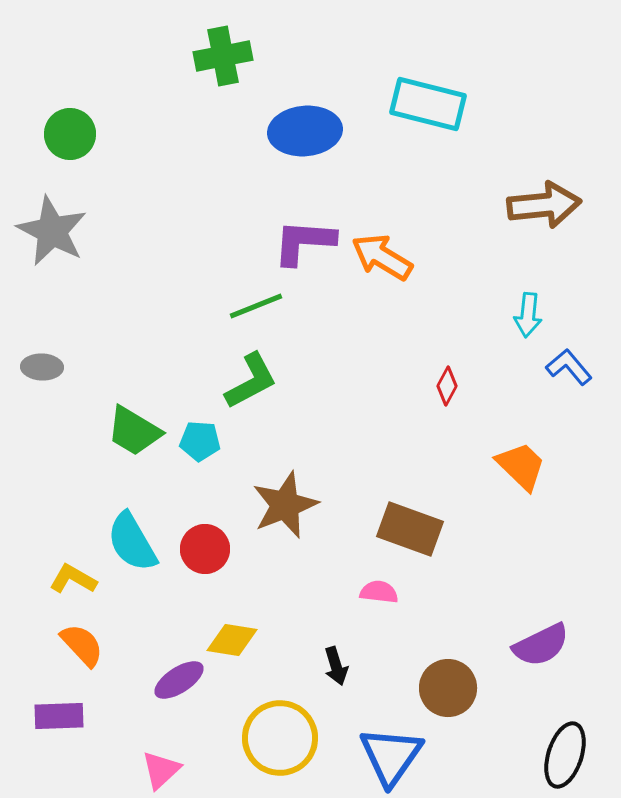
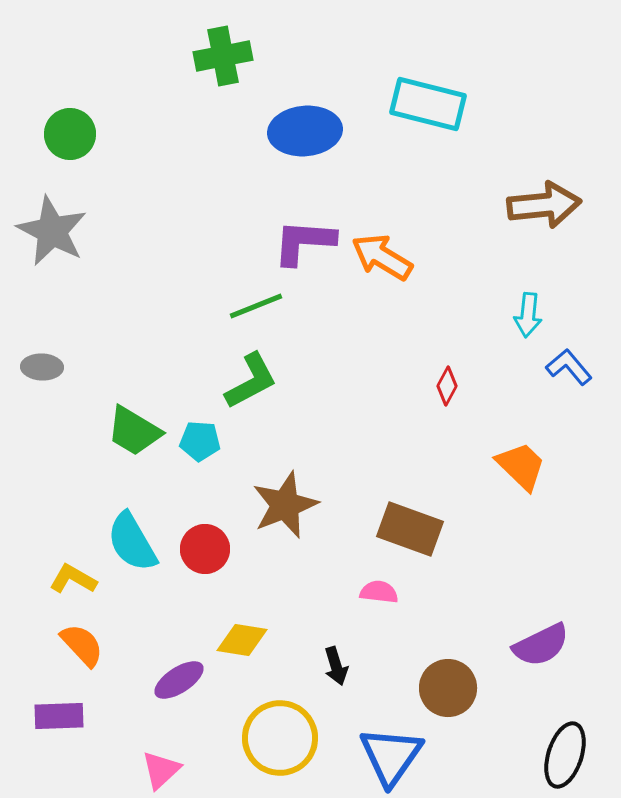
yellow diamond: moved 10 px right
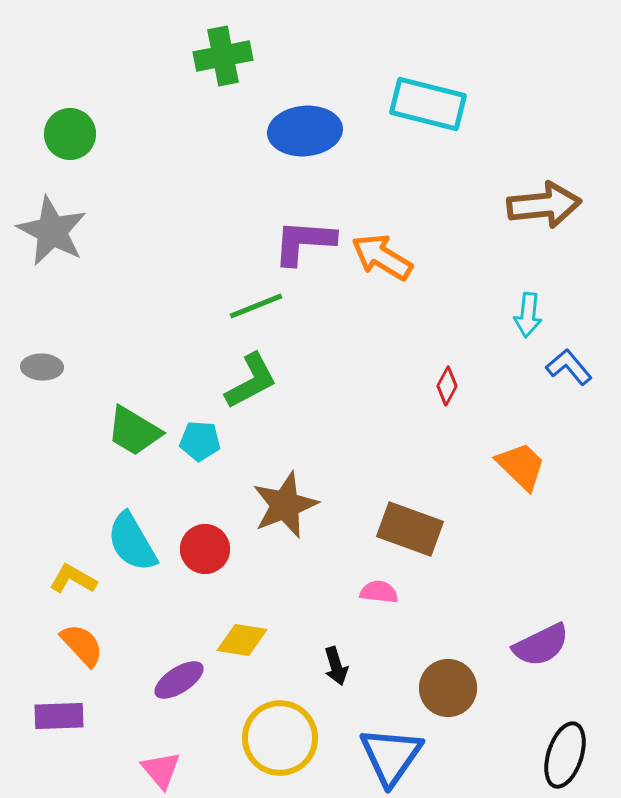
pink triangle: rotated 27 degrees counterclockwise
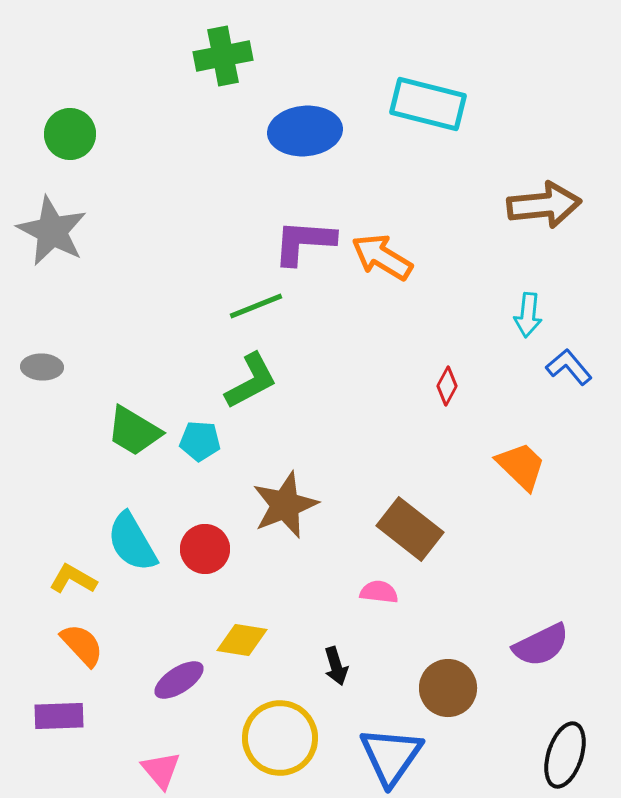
brown rectangle: rotated 18 degrees clockwise
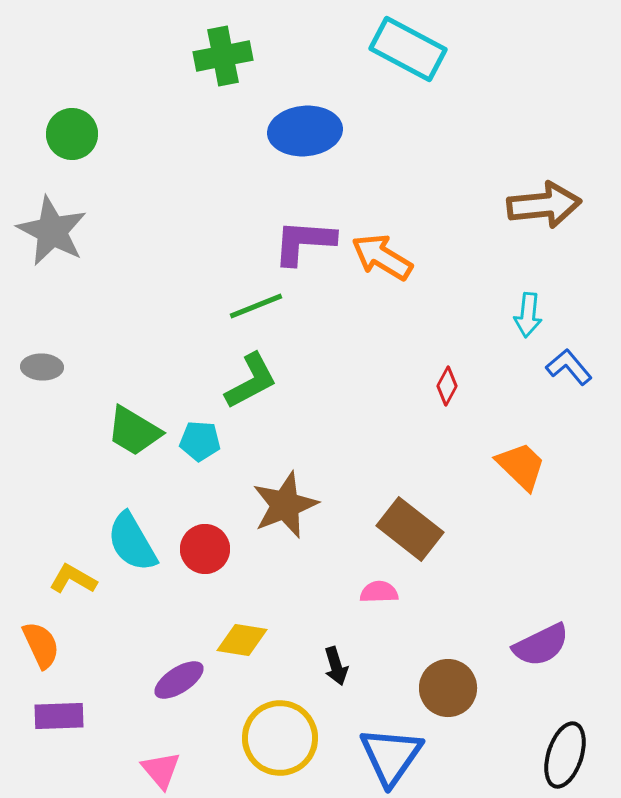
cyan rectangle: moved 20 px left, 55 px up; rotated 14 degrees clockwise
green circle: moved 2 px right
pink semicircle: rotated 9 degrees counterclockwise
orange semicircle: moved 41 px left; rotated 18 degrees clockwise
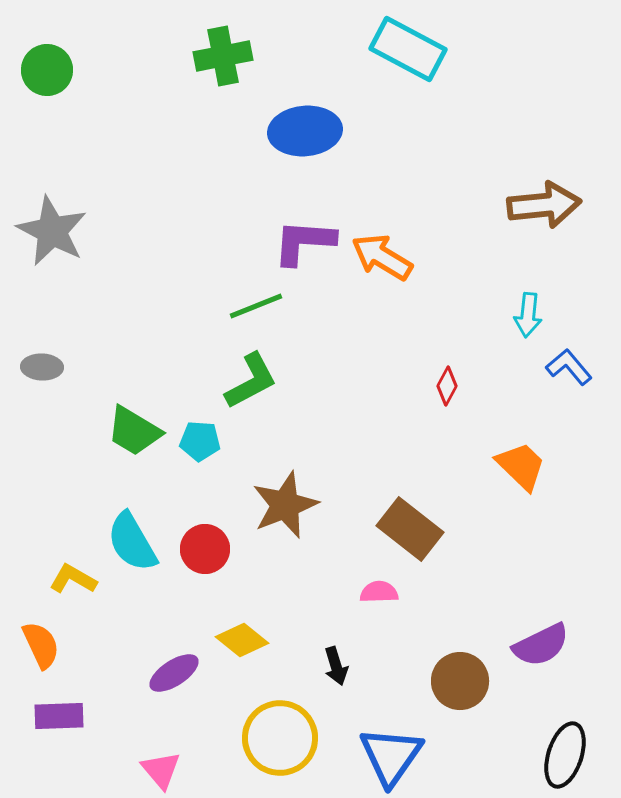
green circle: moved 25 px left, 64 px up
yellow diamond: rotated 30 degrees clockwise
purple ellipse: moved 5 px left, 7 px up
brown circle: moved 12 px right, 7 px up
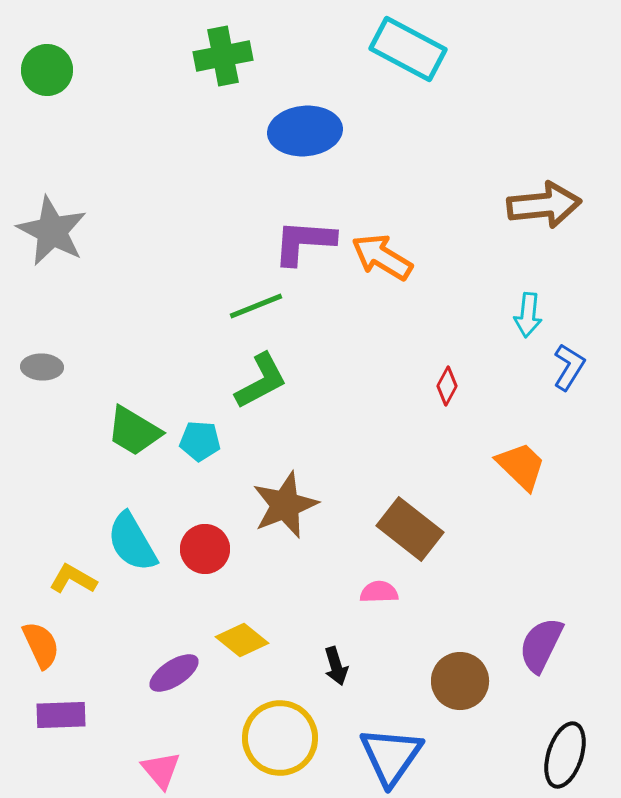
blue L-shape: rotated 72 degrees clockwise
green L-shape: moved 10 px right
purple semicircle: rotated 142 degrees clockwise
purple rectangle: moved 2 px right, 1 px up
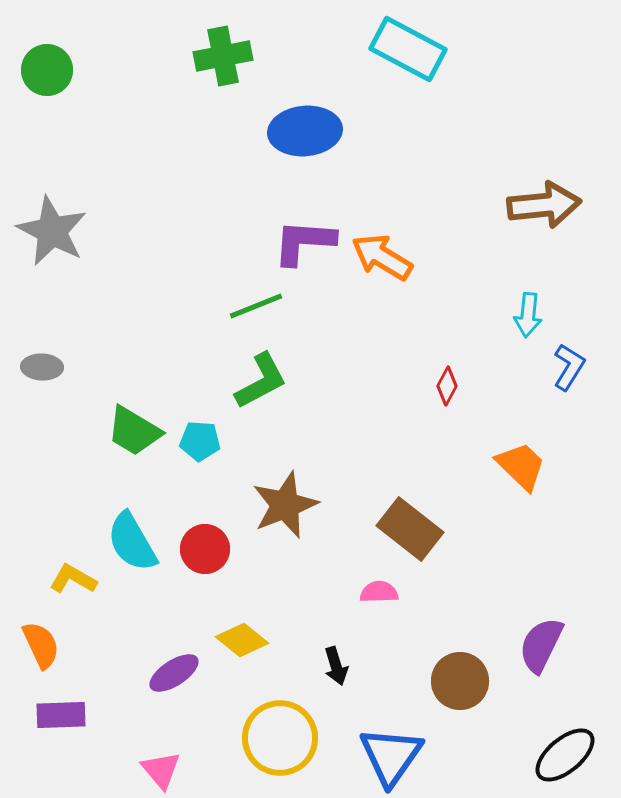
black ellipse: rotated 32 degrees clockwise
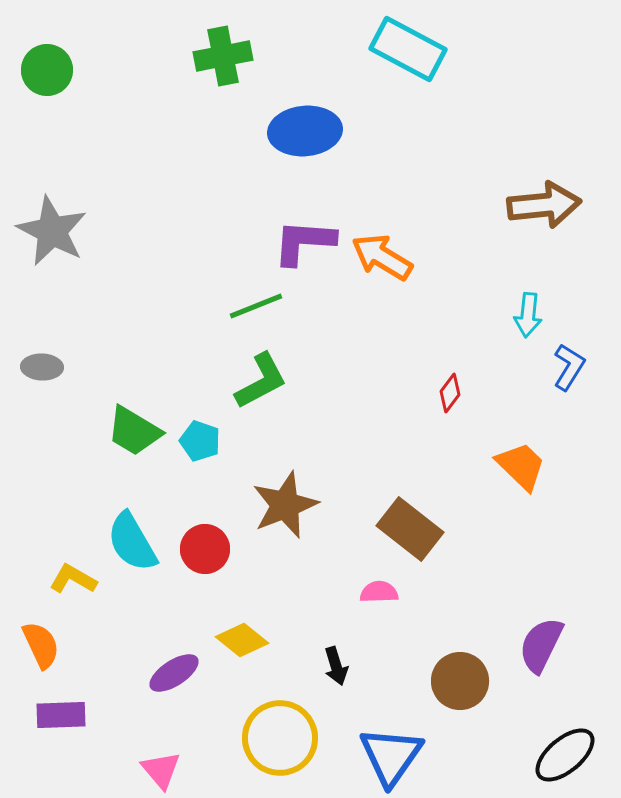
red diamond: moved 3 px right, 7 px down; rotated 9 degrees clockwise
cyan pentagon: rotated 15 degrees clockwise
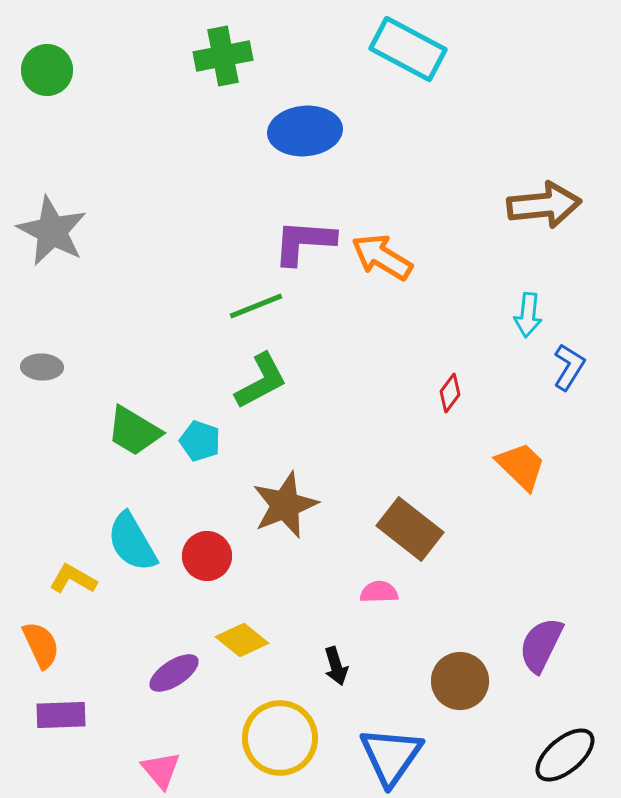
red circle: moved 2 px right, 7 px down
